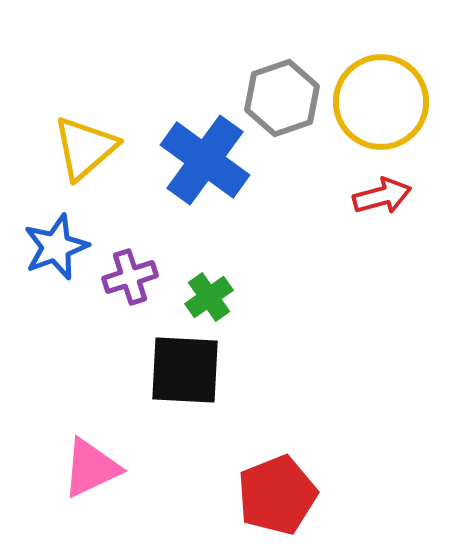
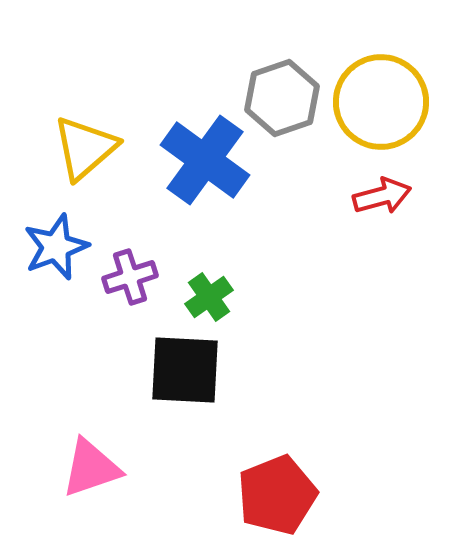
pink triangle: rotated 6 degrees clockwise
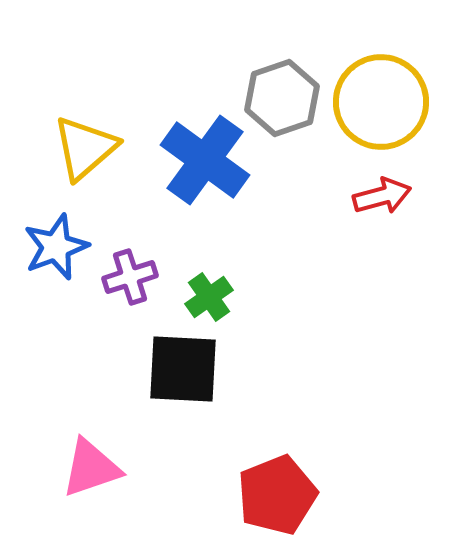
black square: moved 2 px left, 1 px up
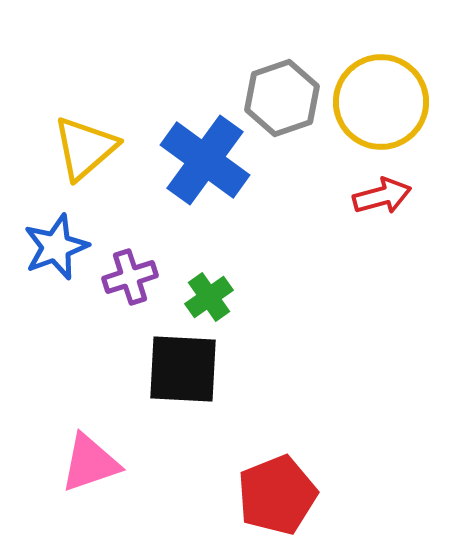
pink triangle: moved 1 px left, 5 px up
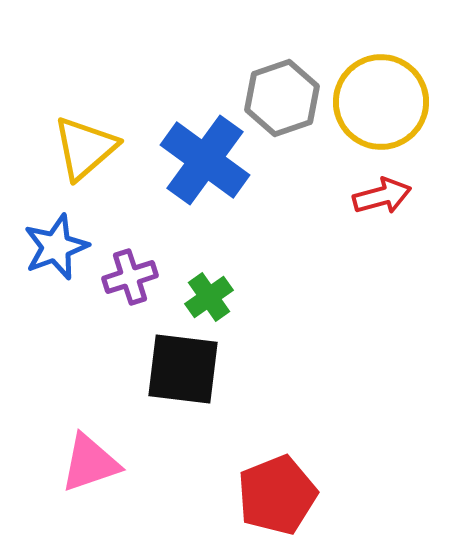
black square: rotated 4 degrees clockwise
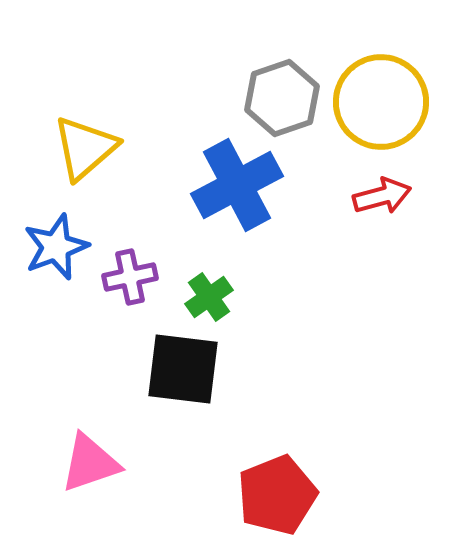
blue cross: moved 32 px right, 25 px down; rotated 26 degrees clockwise
purple cross: rotated 6 degrees clockwise
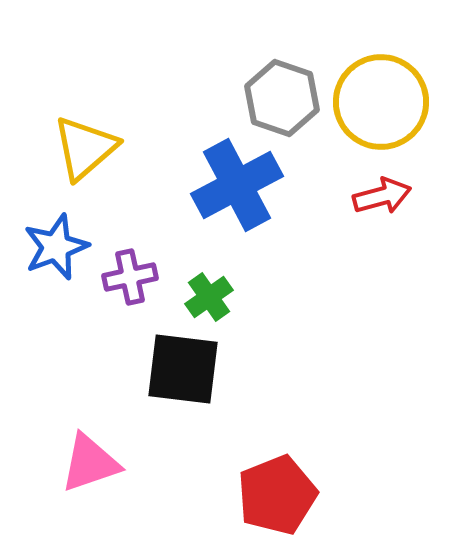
gray hexagon: rotated 22 degrees counterclockwise
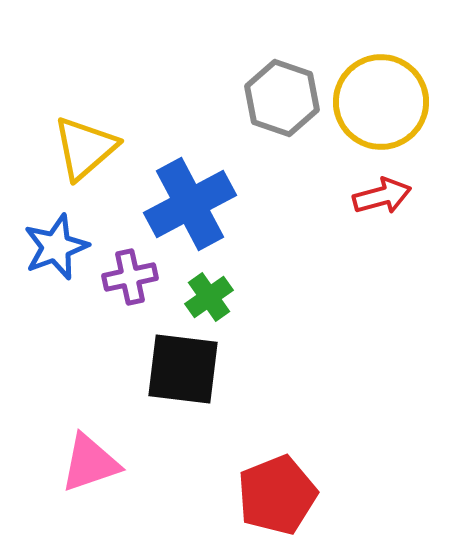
blue cross: moved 47 px left, 19 px down
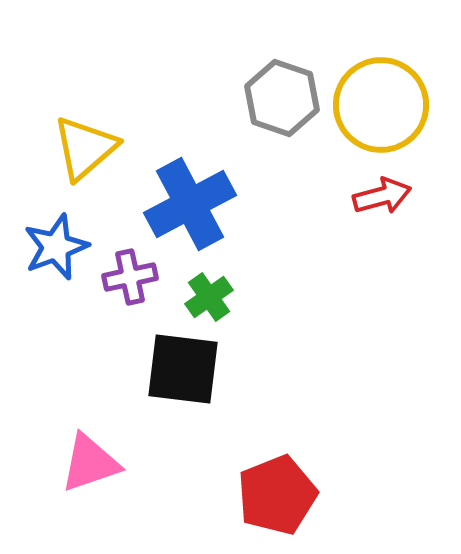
yellow circle: moved 3 px down
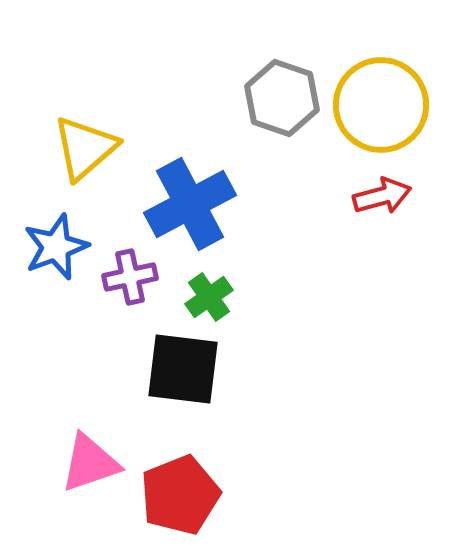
red pentagon: moved 97 px left
